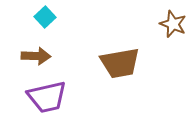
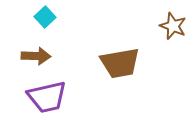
brown star: moved 2 px down
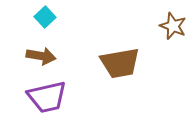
brown arrow: moved 5 px right; rotated 8 degrees clockwise
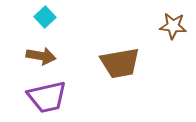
brown star: rotated 16 degrees counterclockwise
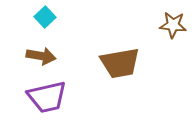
brown star: moved 1 px up
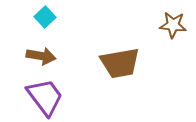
purple trapezoid: moved 2 px left; rotated 114 degrees counterclockwise
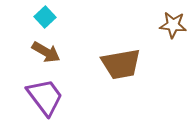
brown arrow: moved 5 px right, 4 px up; rotated 20 degrees clockwise
brown trapezoid: moved 1 px right, 1 px down
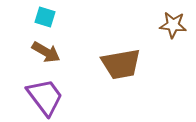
cyan square: rotated 30 degrees counterclockwise
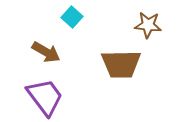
cyan square: moved 27 px right; rotated 25 degrees clockwise
brown star: moved 25 px left
brown trapezoid: rotated 9 degrees clockwise
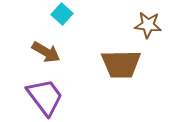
cyan square: moved 10 px left, 3 px up
